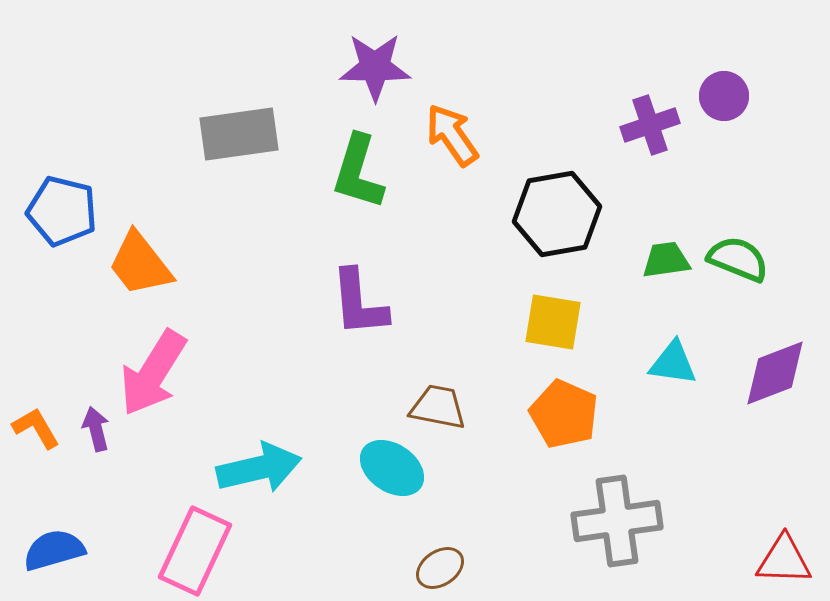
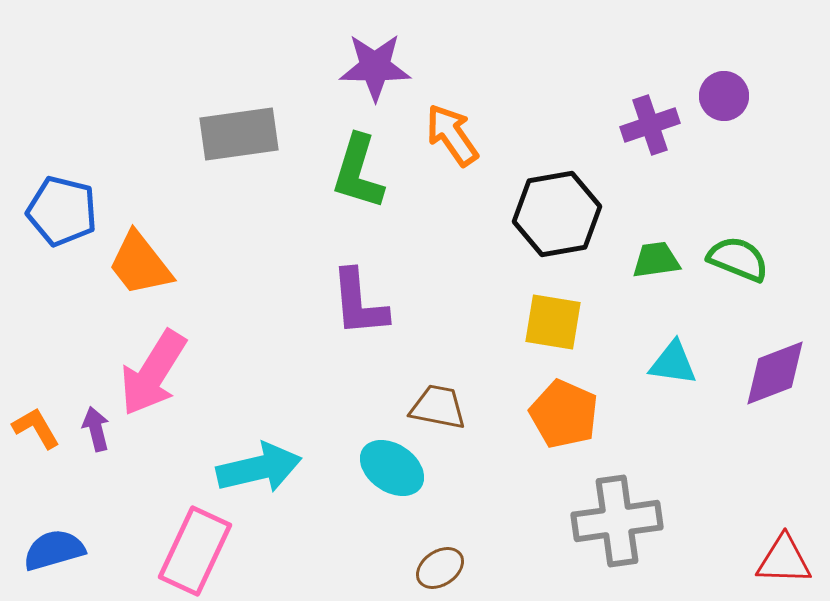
green trapezoid: moved 10 px left
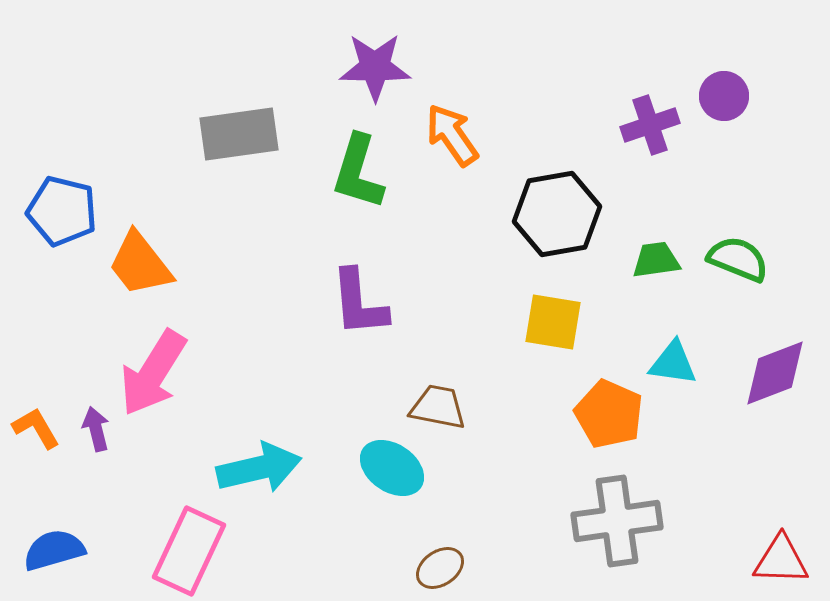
orange pentagon: moved 45 px right
pink rectangle: moved 6 px left
red triangle: moved 3 px left
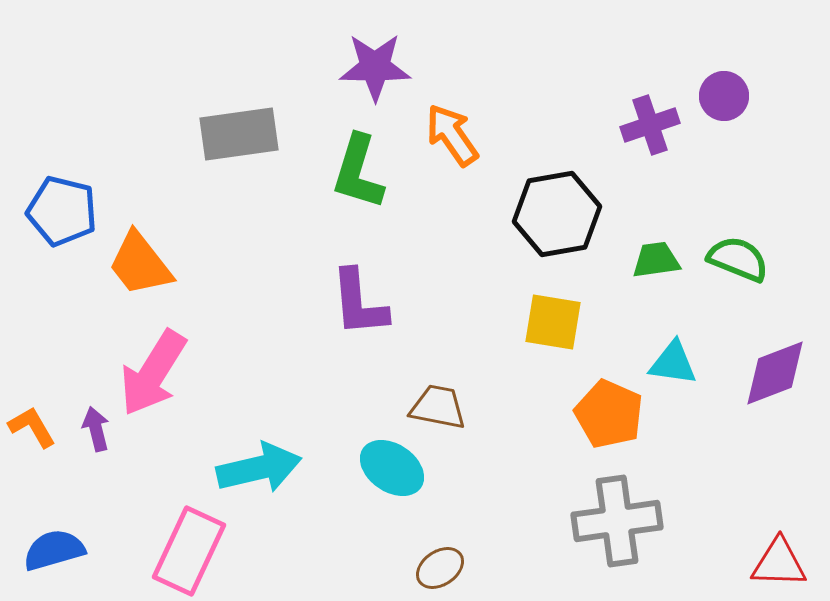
orange L-shape: moved 4 px left, 1 px up
red triangle: moved 2 px left, 3 px down
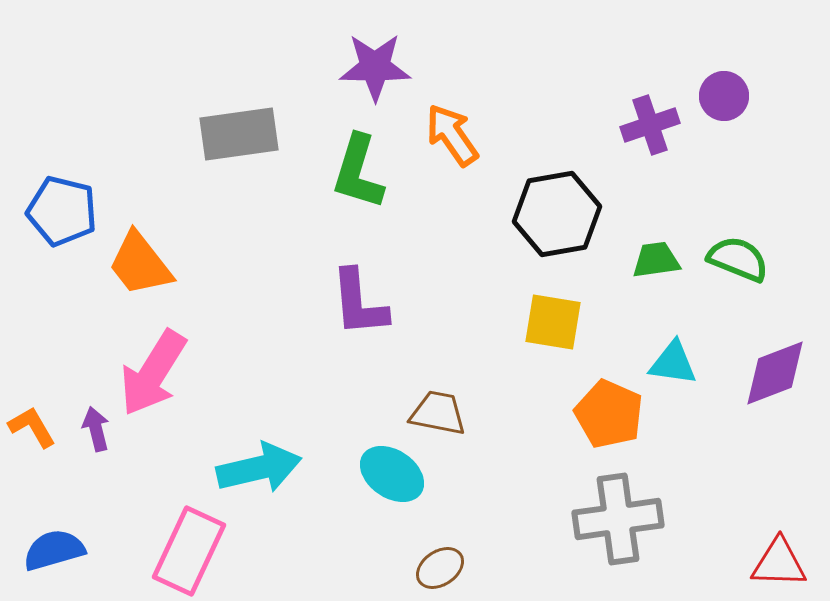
brown trapezoid: moved 6 px down
cyan ellipse: moved 6 px down
gray cross: moved 1 px right, 2 px up
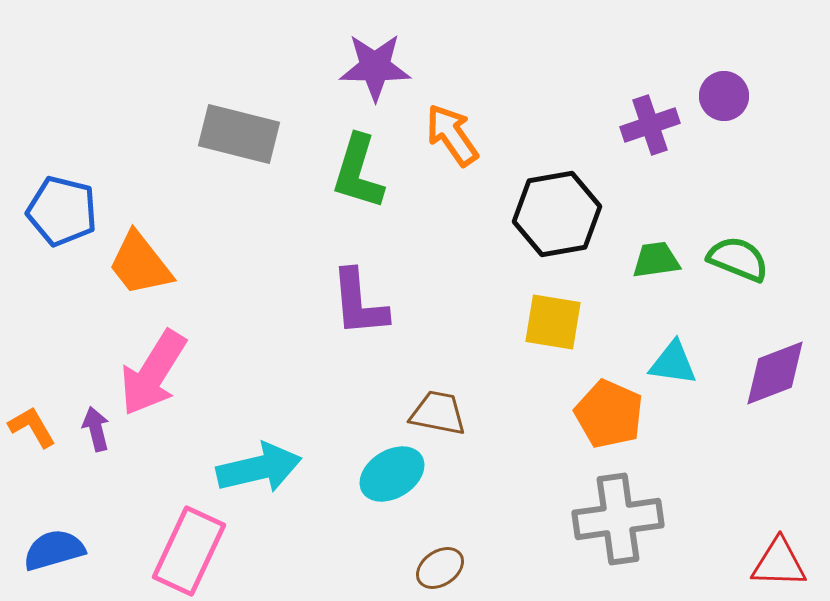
gray rectangle: rotated 22 degrees clockwise
cyan ellipse: rotated 66 degrees counterclockwise
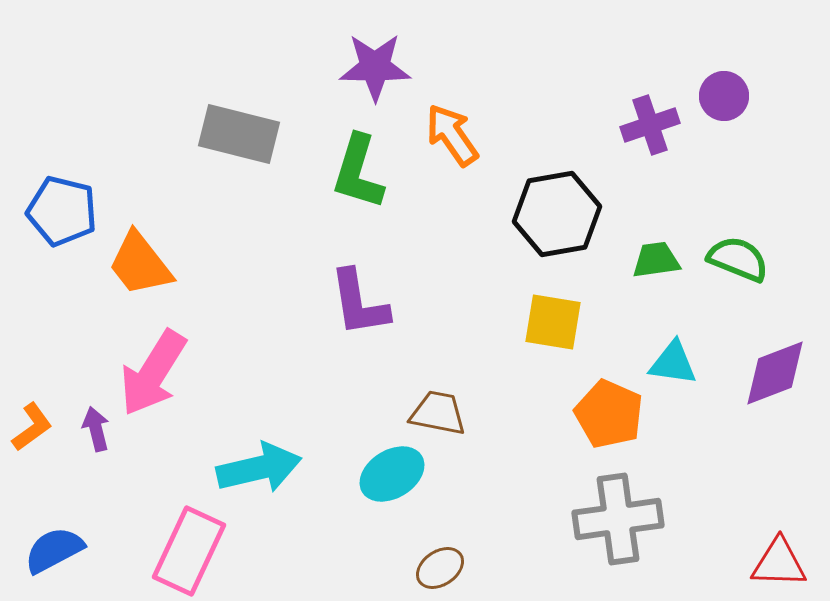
purple L-shape: rotated 4 degrees counterclockwise
orange L-shape: rotated 84 degrees clockwise
blue semicircle: rotated 12 degrees counterclockwise
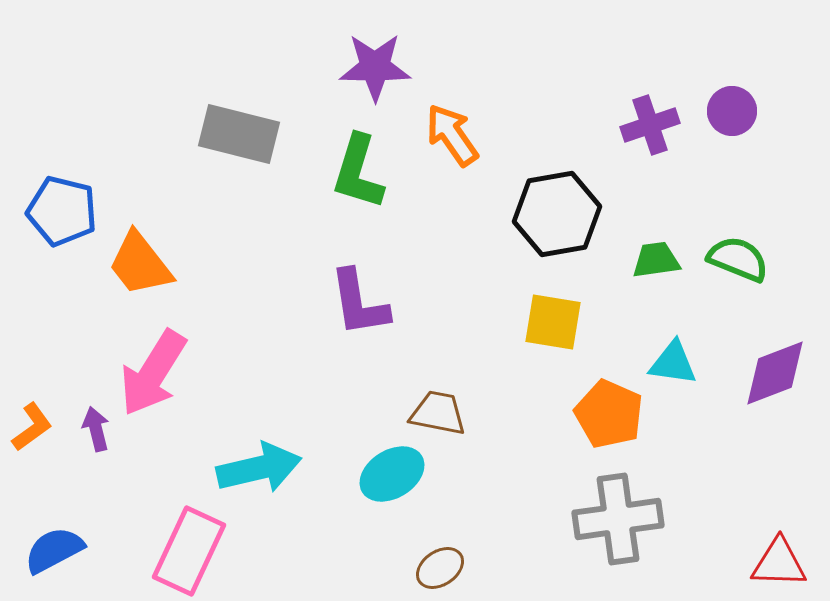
purple circle: moved 8 px right, 15 px down
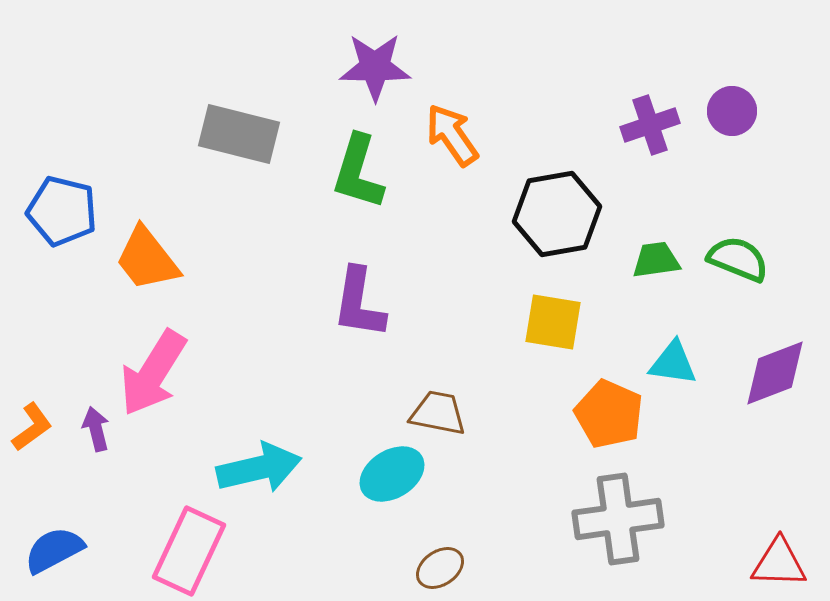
orange trapezoid: moved 7 px right, 5 px up
purple L-shape: rotated 18 degrees clockwise
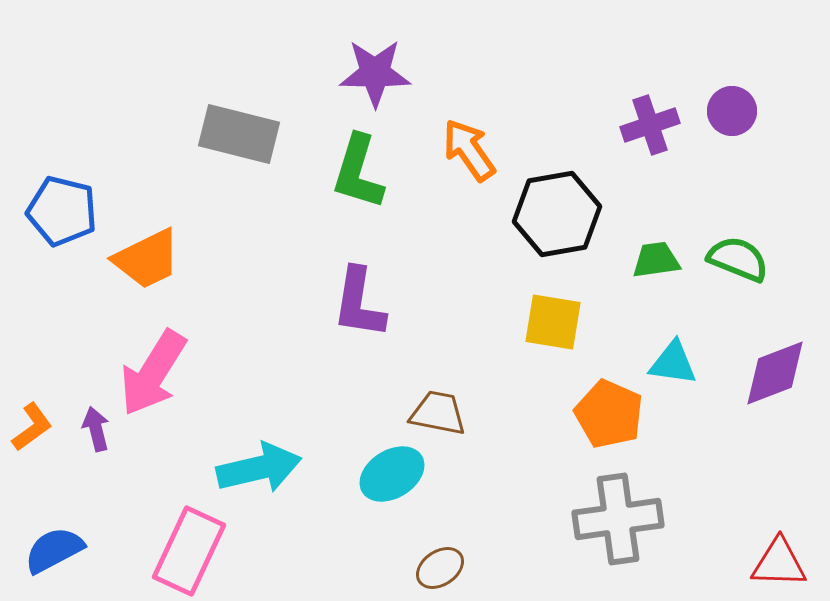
purple star: moved 6 px down
orange arrow: moved 17 px right, 15 px down
orange trapezoid: rotated 78 degrees counterclockwise
